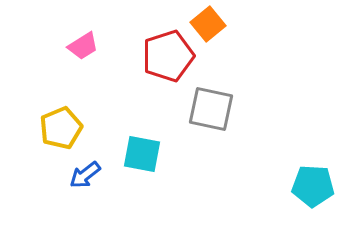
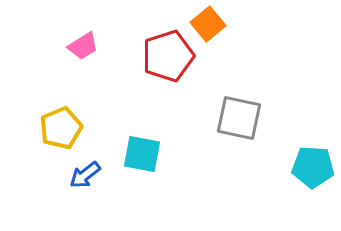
gray square: moved 28 px right, 9 px down
cyan pentagon: moved 19 px up
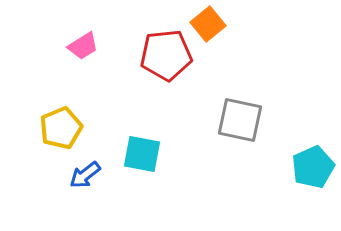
red pentagon: moved 2 px left, 1 px up; rotated 12 degrees clockwise
gray square: moved 1 px right, 2 px down
cyan pentagon: rotated 27 degrees counterclockwise
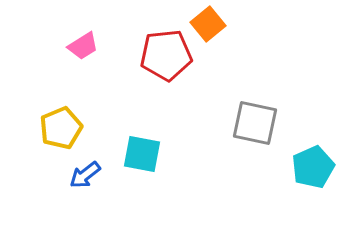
gray square: moved 15 px right, 3 px down
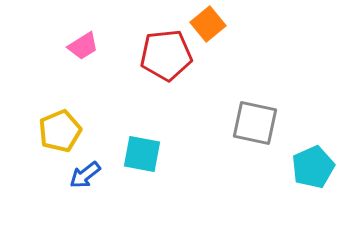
yellow pentagon: moved 1 px left, 3 px down
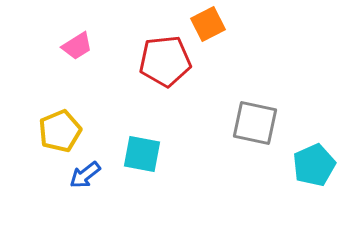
orange square: rotated 12 degrees clockwise
pink trapezoid: moved 6 px left
red pentagon: moved 1 px left, 6 px down
cyan pentagon: moved 1 px right, 2 px up
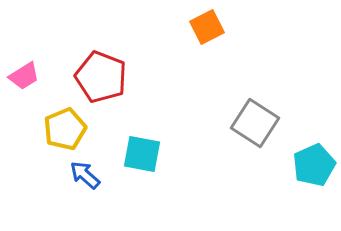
orange square: moved 1 px left, 3 px down
pink trapezoid: moved 53 px left, 30 px down
red pentagon: moved 64 px left, 16 px down; rotated 27 degrees clockwise
gray square: rotated 21 degrees clockwise
yellow pentagon: moved 5 px right, 2 px up
blue arrow: rotated 80 degrees clockwise
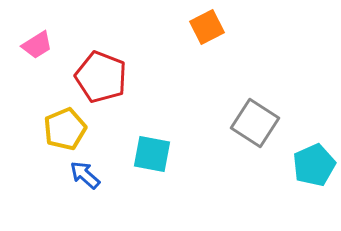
pink trapezoid: moved 13 px right, 31 px up
cyan square: moved 10 px right
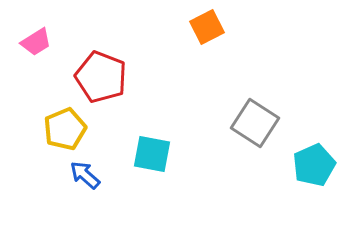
pink trapezoid: moved 1 px left, 3 px up
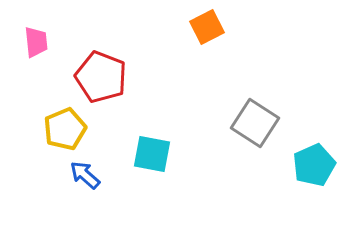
pink trapezoid: rotated 64 degrees counterclockwise
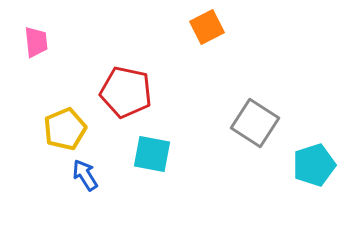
red pentagon: moved 25 px right, 15 px down; rotated 9 degrees counterclockwise
cyan pentagon: rotated 6 degrees clockwise
blue arrow: rotated 16 degrees clockwise
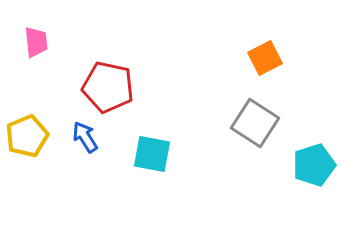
orange square: moved 58 px right, 31 px down
red pentagon: moved 18 px left, 5 px up
yellow pentagon: moved 38 px left, 7 px down
blue arrow: moved 38 px up
